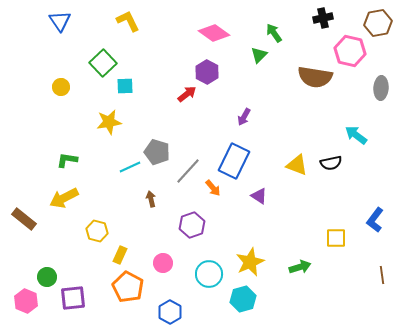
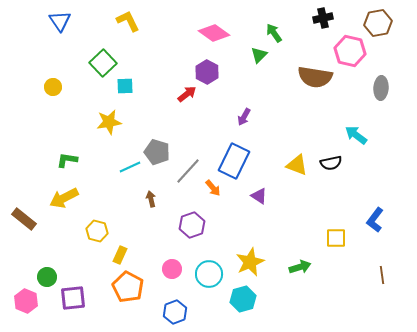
yellow circle at (61, 87): moved 8 px left
pink circle at (163, 263): moved 9 px right, 6 px down
blue hexagon at (170, 312): moved 5 px right; rotated 10 degrees clockwise
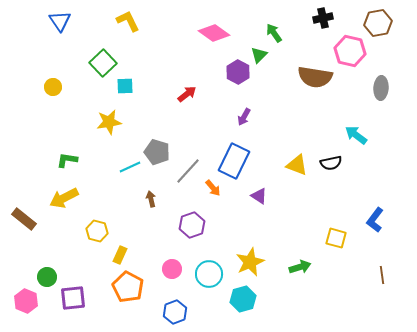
purple hexagon at (207, 72): moved 31 px right
yellow square at (336, 238): rotated 15 degrees clockwise
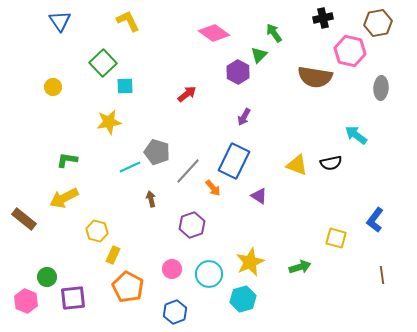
yellow rectangle at (120, 255): moved 7 px left
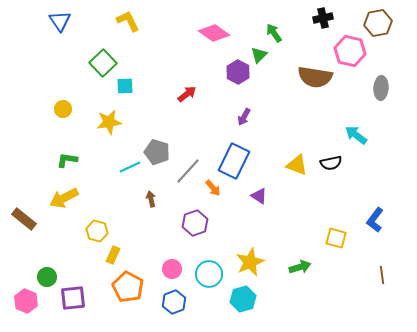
yellow circle at (53, 87): moved 10 px right, 22 px down
purple hexagon at (192, 225): moved 3 px right, 2 px up
blue hexagon at (175, 312): moved 1 px left, 10 px up
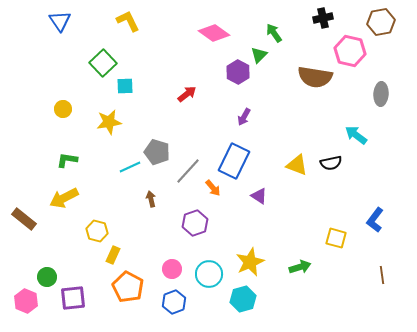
brown hexagon at (378, 23): moved 3 px right, 1 px up
gray ellipse at (381, 88): moved 6 px down
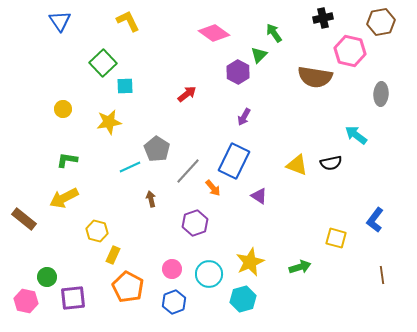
gray pentagon at (157, 152): moved 3 px up; rotated 15 degrees clockwise
pink hexagon at (26, 301): rotated 10 degrees counterclockwise
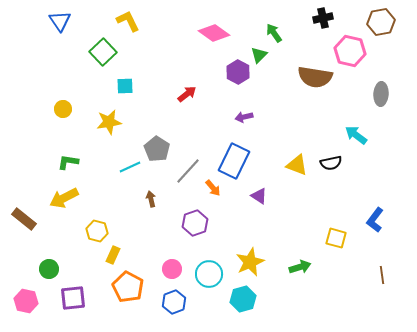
green square at (103, 63): moved 11 px up
purple arrow at (244, 117): rotated 48 degrees clockwise
green L-shape at (67, 160): moved 1 px right, 2 px down
green circle at (47, 277): moved 2 px right, 8 px up
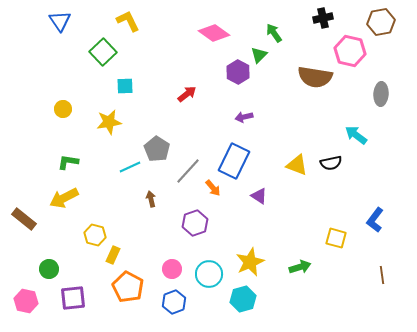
yellow hexagon at (97, 231): moved 2 px left, 4 px down
